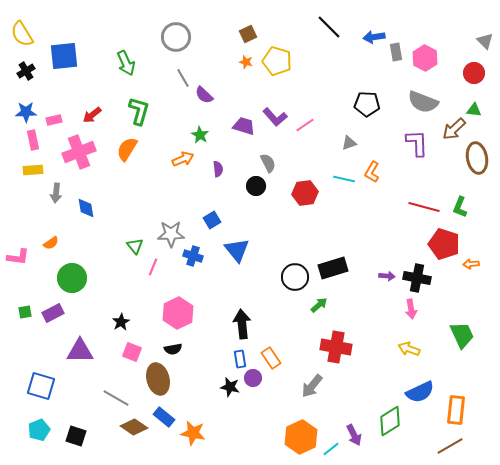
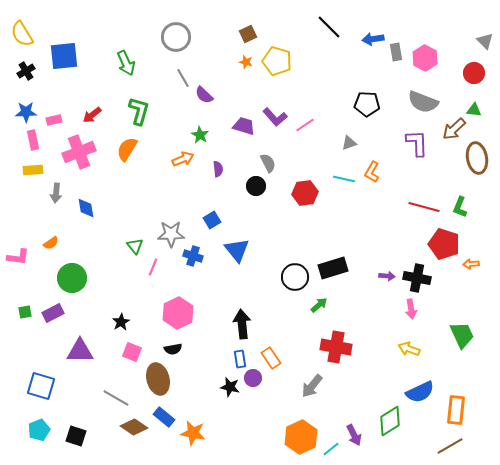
blue arrow at (374, 37): moved 1 px left, 2 px down
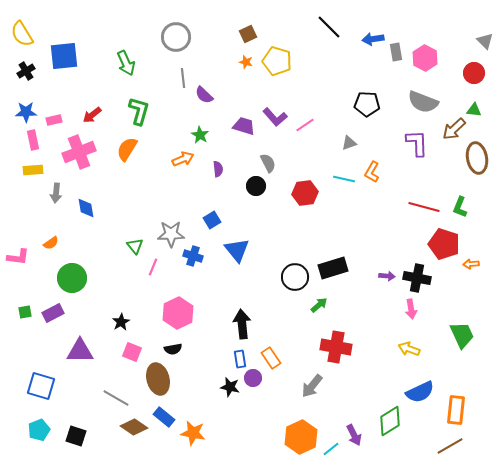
gray line at (183, 78): rotated 24 degrees clockwise
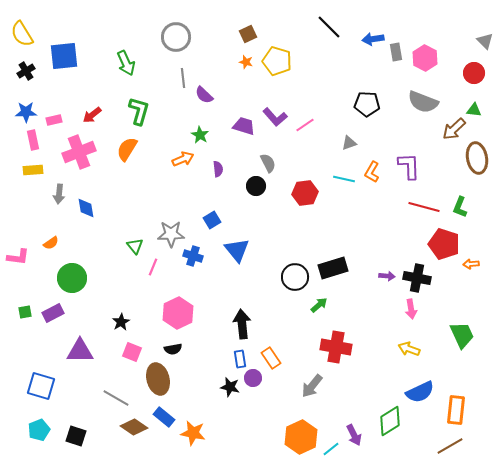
purple L-shape at (417, 143): moved 8 px left, 23 px down
gray arrow at (56, 193): moved 3 px right, 1 px down
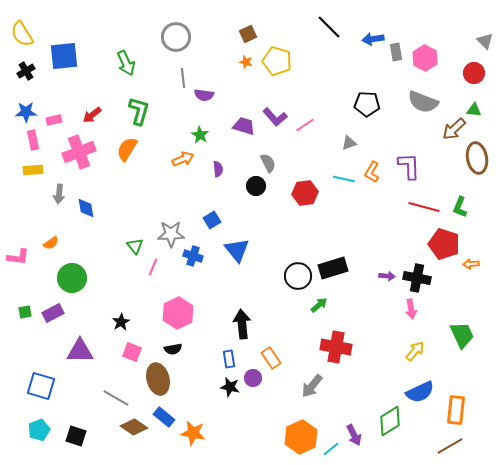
purple semicircle at (204, 95): rotated 36 degrees counterclockwise
black circle at (295, 277): moved 3 px right, 1 px up
yellow arrow at (409, 349): moved 6 px right, 2 px down; rotated 110 degrees clockwise
blue rectangle at (240, 359): moved 11 px left
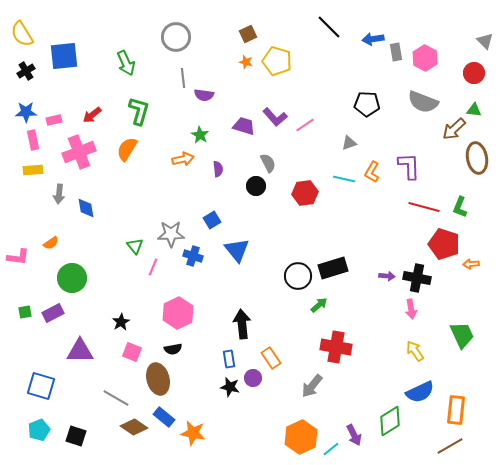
orange arrow at (183, 159): rotated 10 degrees clockwise
yellow arrow at (415, 351): rotated 75 degrees counterclockwise
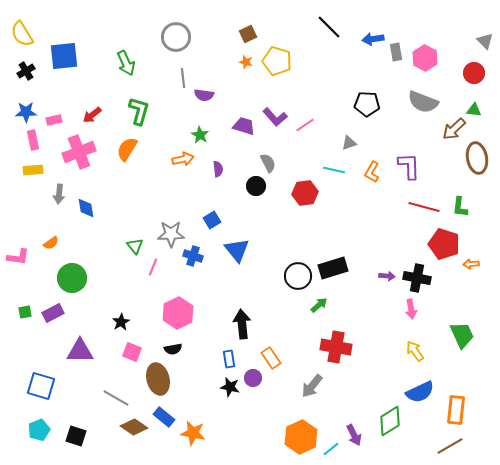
cyan line at (344, 179): moved 10 px left, 9 px up
green L-shape at (460, 207): rotated 15 degrees counterclockwise
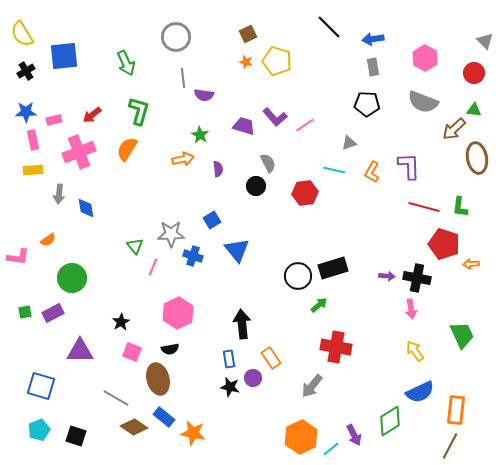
gray rectangle at (396, 52): moved 23 px left, 15 px down
orange semicircle at (51, 243): moved 3 px left, 3 px up
black semicircle at (173, 349): moved 3 px left
brown line at (450, 446): rotated 32 degrees counterclockwise
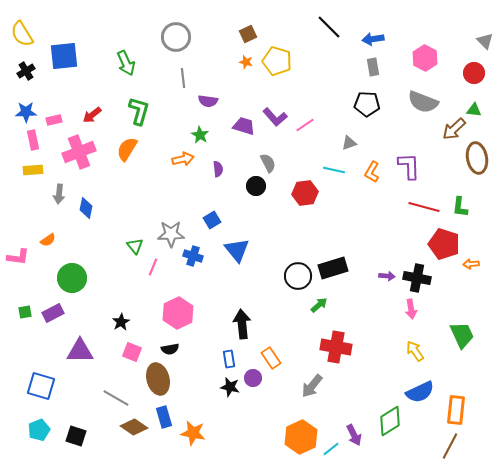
purple semicircle at (204, 95): moved 4 px right, 6 px down
blue diamond at (86, 208): rotated 20 degrees clockwise
blue rectangle at (164, 417): rotated 35 degrees clockwise
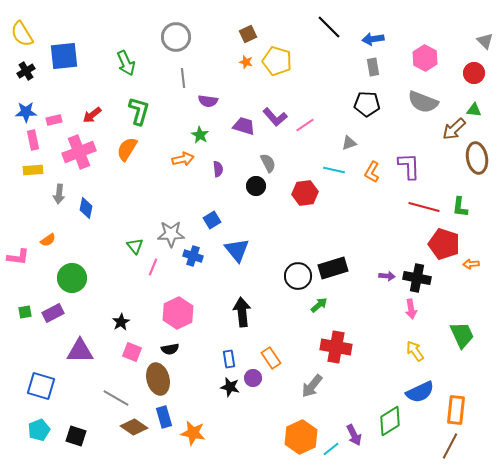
black arrow at (242, 324): moved 12 px up
